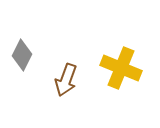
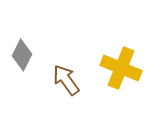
brown arrow: rotated 124 degrees clockwise
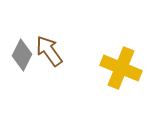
brown arrow: moved 17 px left, 29 px up
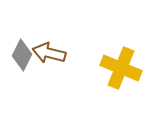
brown arrow: moved 2 px down; rotated 40 degrees counterclockwise
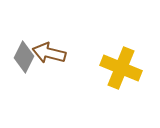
gray diamond: moved 2 px right, 2 px down
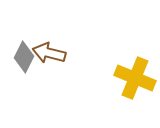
yellow cross: moved 14 px right, 10 px down
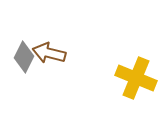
yellow cross: moved 1 px right
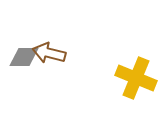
gray diamond: rotated 64 degrees clockwise
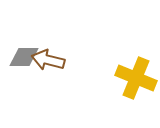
brown arrow: moved 1 px left, 7 px down
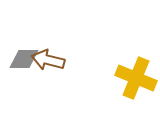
gray diamond: moved 2 px down
